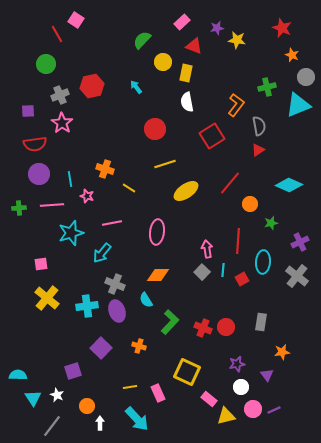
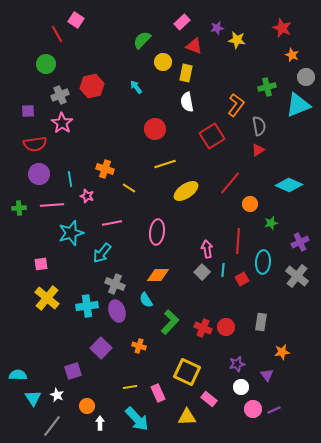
yellow triangle at (226, 416): moved 39 px left, 1 px down; rotated 12 degrees clockwise
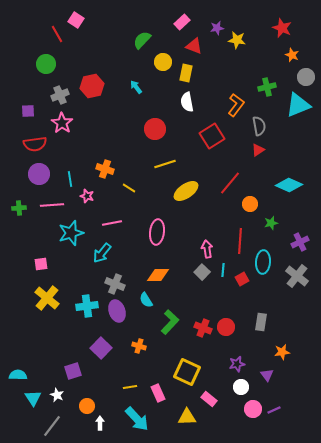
red line at (238, 241): moved 2 px right
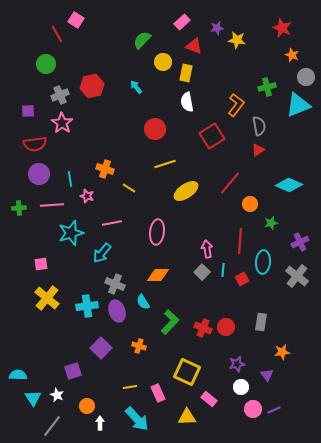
cyan semicircle at (146, 300): moved 3 px left, 2 px down
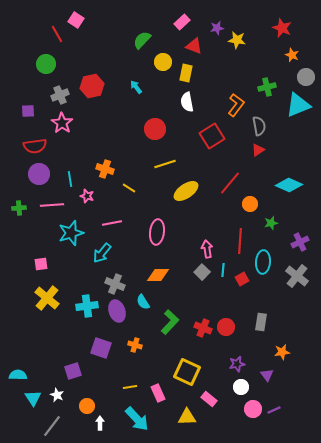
red semicircle at (35, 144): moved 2 px down
orange cross at (139, 346): moved 4 px left, 1 px up
purple square at (101, 348): rotated 25 degrees counterclockwise
